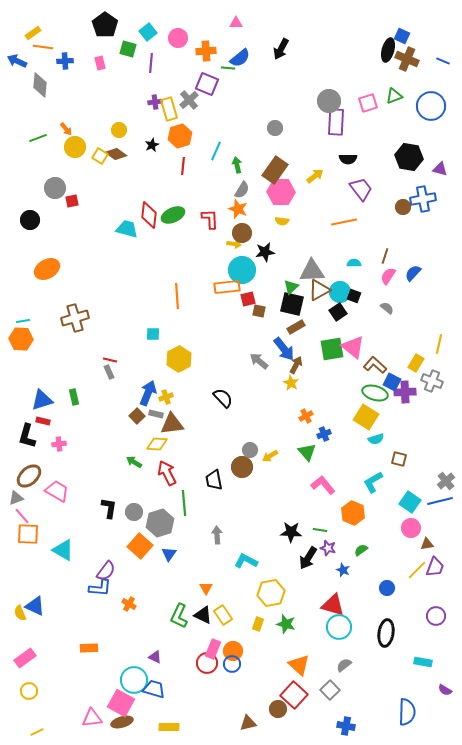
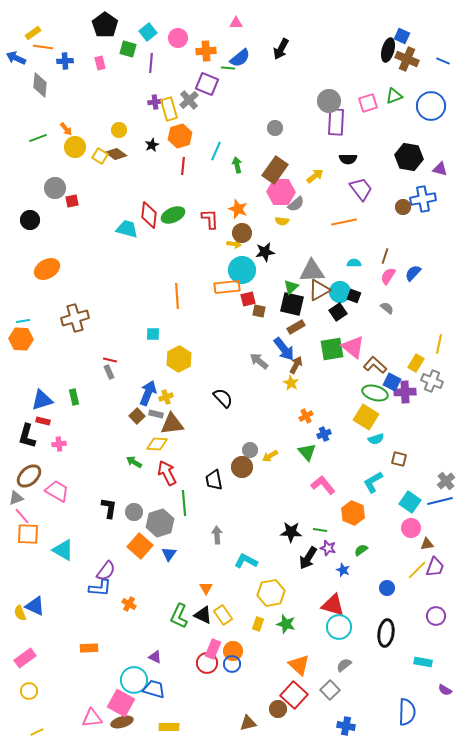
blue arrow at (17, 61): moved 1 px left, 3 px up
gray semicircle at (242, 190): moved 54 px right, 14 px down; rotated 18 degrees clockwise
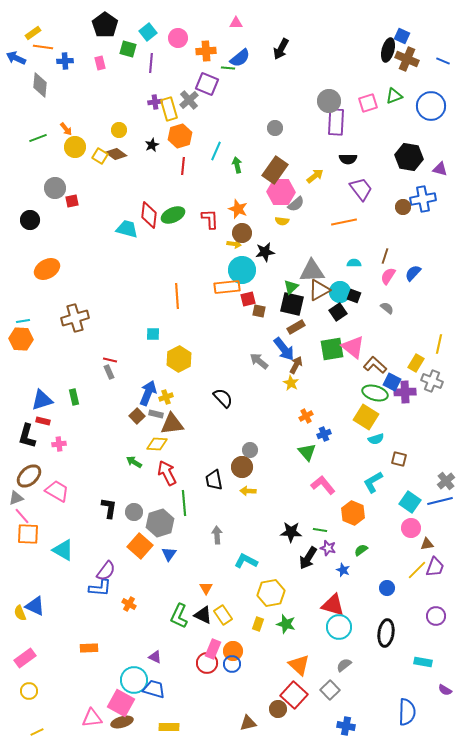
yellow arrow at (270, 456): moved 22 px left, 35 px down; rotated 35 degrees clockwise
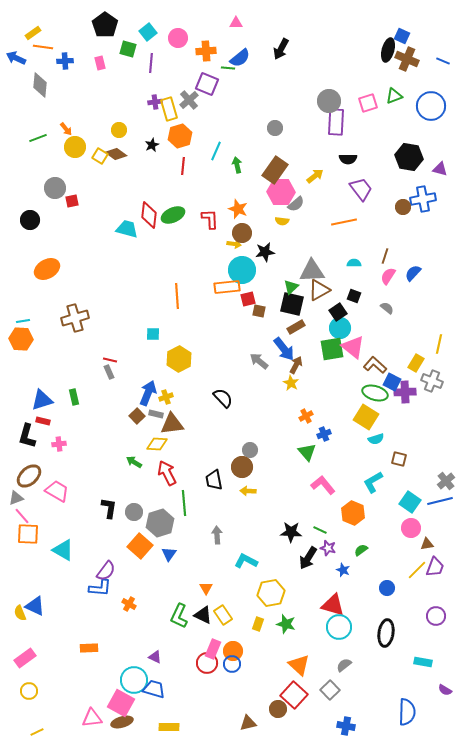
cyan circle at (340, 292): moved 36 px down
green line at (320, 530): rotated 16 degrees clockwise
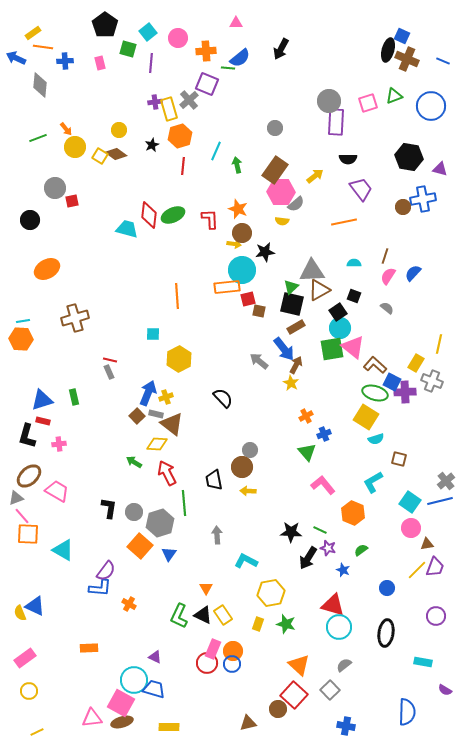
brown triangle at (172, 424): rotated 45 degrees clockwise
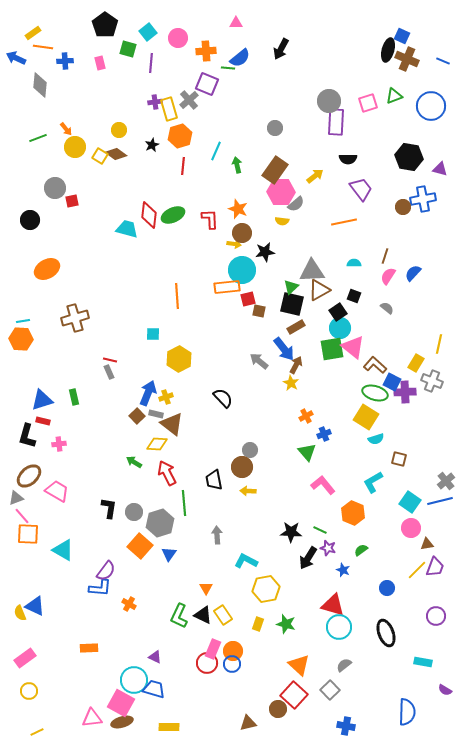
yellow hexagon at (271, 593): moved 5 px left, 4 px up
black ellipse at (386, 633): rotated 28 degrees counterclockwise
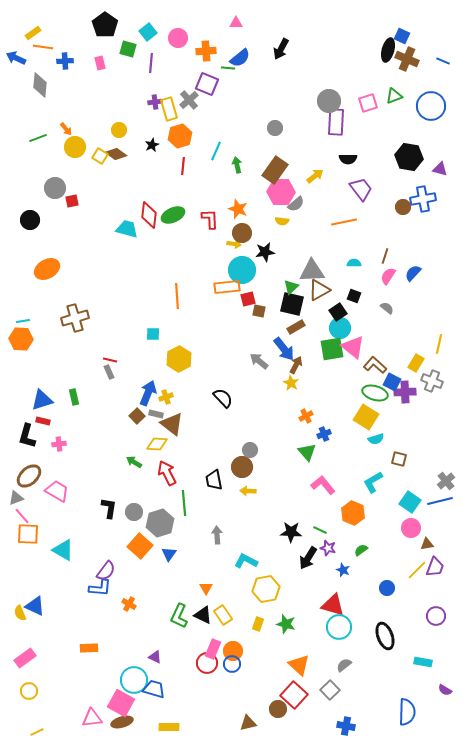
black ellipse at (386, 633): moved 1 px left, 3 px down
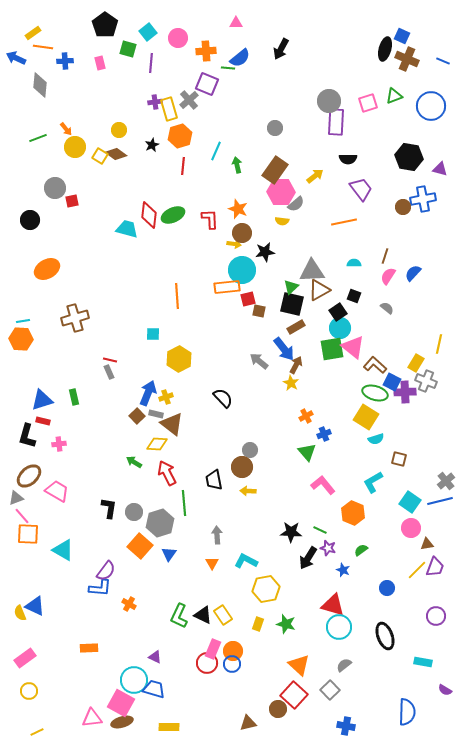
black ellipse at (388, 50): moved 3 px left, 1 px up
gray cross at (432, 381): moved 6 px left
orange triangle at (206, 588): moved 6 px right, 25 px up
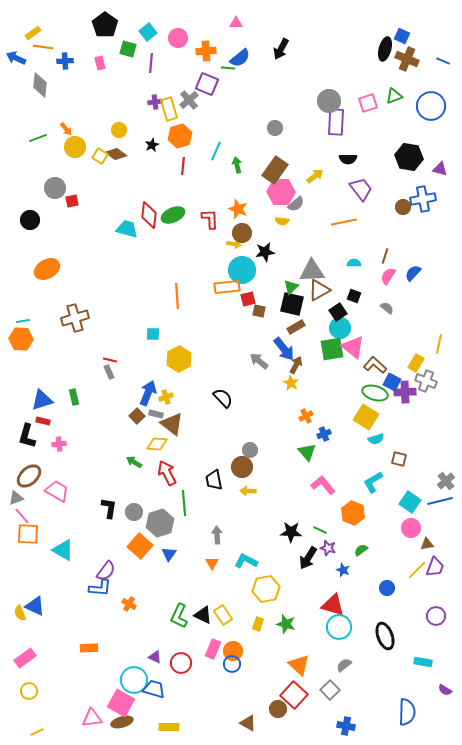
red circle at (207, 663): moved 26 px left
brown triangle at (248, 723): rotated 42 degrees clockwise
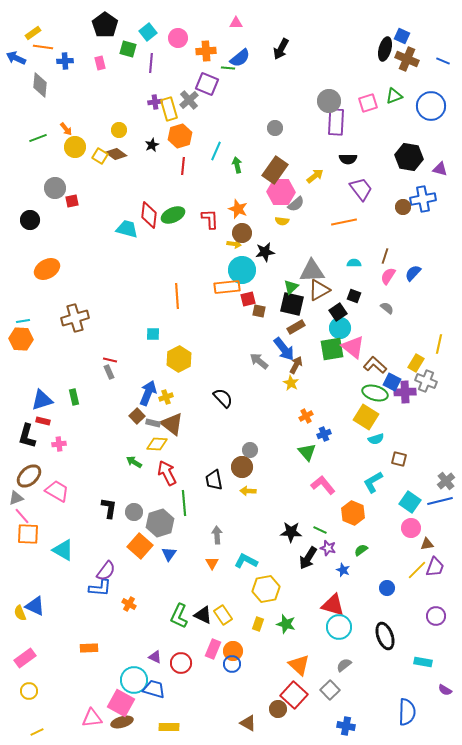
gray rectangle at (156, 414): moved 3 px left, 9 px down
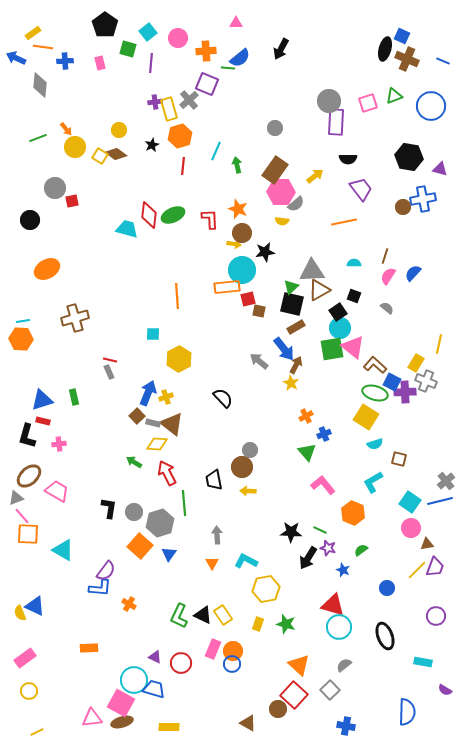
cyan semicircle at (376, 439): moved 1 px left, 5 px down
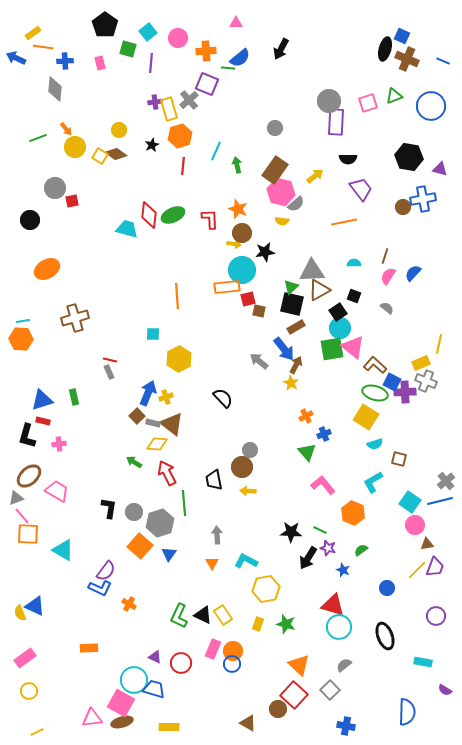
gray diamond at (40, 85): moved 15 px right, 4 px down
pink hexagon at (281, 192): rotated 12 degrees clockwise
yellow rectangle at (416, 363): moved 5 px right; rotated 36 degrees clockwise
pink circle at (411, 528): moved 4 px right, 3 px up
blue L-shape at (100, 588): rotated 20 degrees clockwise
